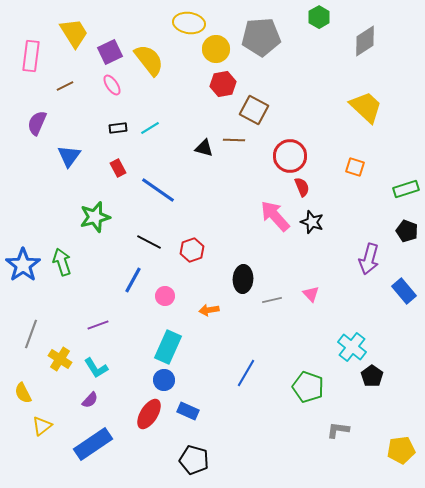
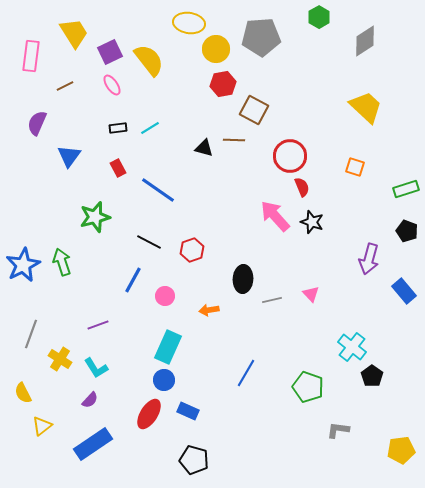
blue star at (23, 265): rotated 8 degrees clockwise
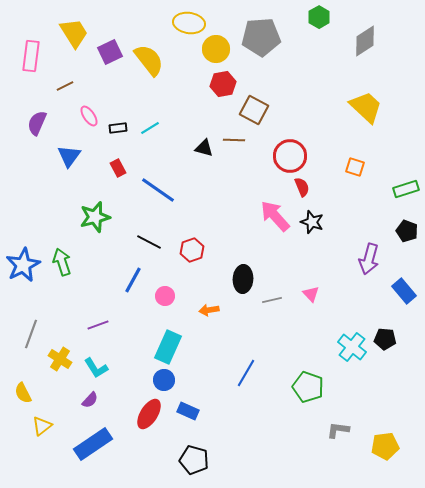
pink ellipse at (112, 85): moved 23 px left, 31 px down
black pentagon at (372, 376): moved 13 px right, 37 px up; rotated 30 degrees counterclockwise
yellow pentagon at (401, 450): moved 16 px left, 4 px up
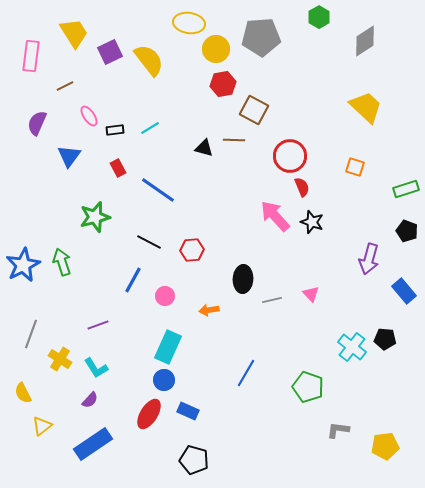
black rectangle at (118, 128): moved 3 px left, 2 px down
red hexagon at (192, 250): rotated 15 degrees clockwise
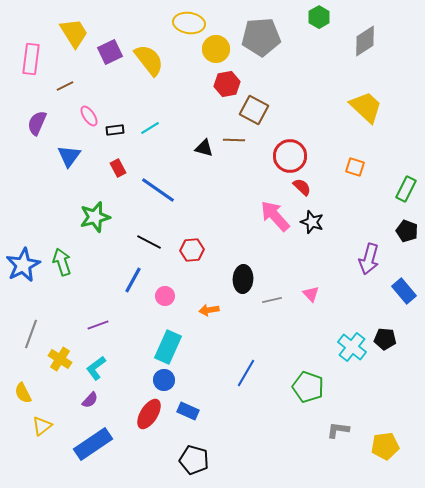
pink rectangle at (31, 56): moved 3 px down
red hexagon at (223, 84): moved 4 px right
red semicircle at (302, 187): rotated 24 degrees counterclockwise
green rectangle at (406, 189): rotated 45 degrees counterclockwise
cyan L-shape at (96, 368): rotated 85 degrees clockwise
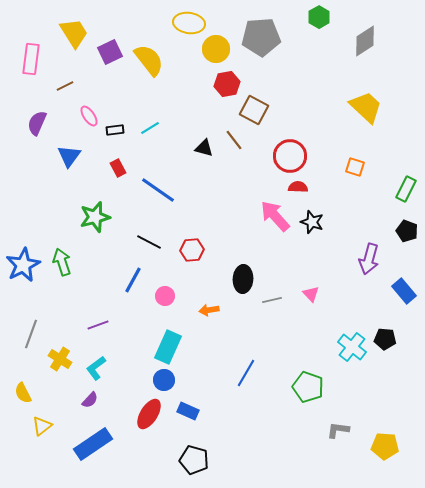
brown line at (234, 140): rotated 50 degrees clockwise
red semicircle at (302, 187): moved 4 px left; rotated 42 degrees counterclockwise
yellow pentagon at (385, 446): rotated 12 degrees clockwise
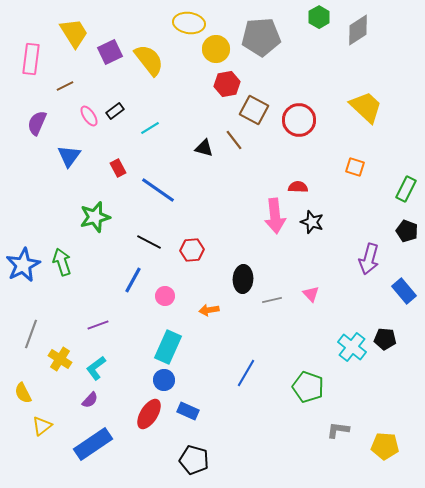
gray diamond at (365, 41): moved 7 px left, 11 px up
black rectangle at (115, 130): moved 19 px up; rotated 30 degrees counterclockwise
red circle at (290, 156): moved 9 px right, 36 px up
pink arrow at (275, 216): rotated 144 degrees counterclockwise
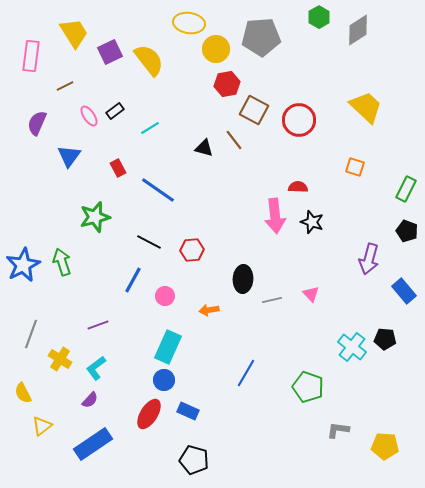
pink rectangle at (31, 59): moved 3 px up
